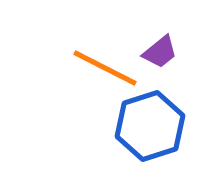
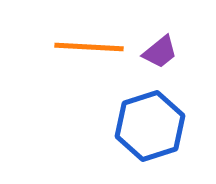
orange line: moved 16 px left, 21 px up; rotated 24 degrees counterclockwise
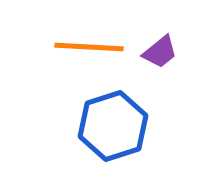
blue hexagon: moved 37 px left
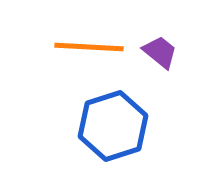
purple trapezoid: rotated 102 degrees counterclockwise
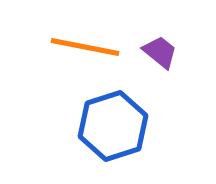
orange line: moved 4 px left; rotated 8 degrees clockwise
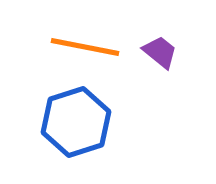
blue hexagon: moved 37 px left, 4 px up
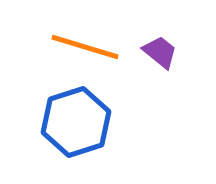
orange line: rotated 6 degrees clockwise
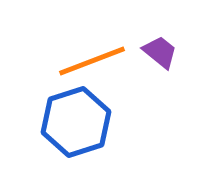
orange line: moved 7 px right, 14 px down; rotated 38 degrees counterclockwise
